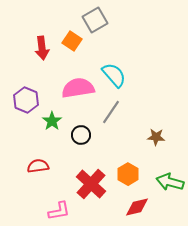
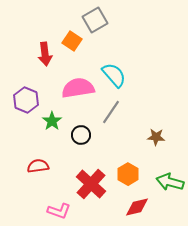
red arrow: moved 3 px right, 6 px down
pink L-shape: rotated 30 degrees clockwise
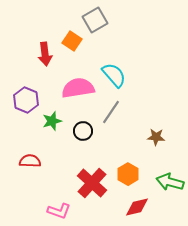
green star: rotated 18 degrees clockwise
black circle: moved 2 px right, 4 px up
red semicircle: moved 8 px left, 5 px up; rotated 10 degrees clockwise
red cross: moved 1 px right, 1 px up
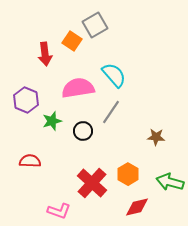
gray square: moved 5 px down
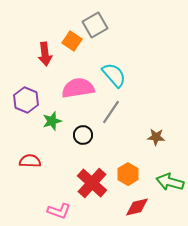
black circle: moved 4 px down
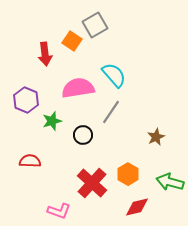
brown star: rotated 30 degrees counterclockwise
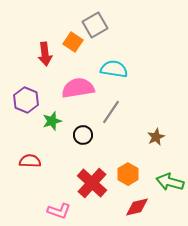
orange square: moved 1 px right, 1 px down
cyan semicircle: moved 6 px up; rotated 40 degrees counterclockwise
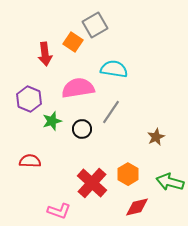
purple hexagon: moved 3 px right, 1 px up
black circle: moved 1 px left, 6 px up
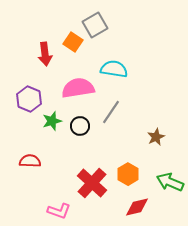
black circle: moved 2 px left, 3 px up
green arrow: rotated 8 degrees clockwise
